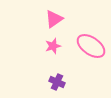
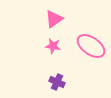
pink star: rotated 28 degrees clockwise
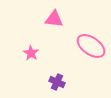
pink triangle: rotated 42 degrees clockwise
pink star: moved 22 px left, 7 px down; rotated 21 degrees clockwise
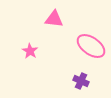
pink star: moved 1 px left, 2 px up
purple cross: moved 24 px right, 1 px up
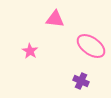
pink triangle: moved 1 px right
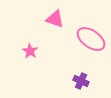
pink triangle: rotated 12 degrees clockwise
pink ellipse: moved 7 px up
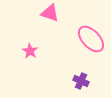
pink triangle: moved 5 px left, 6 px up
pink ellipse: rotated 12 degrees clockwise
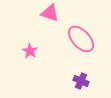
pink ellipse: moved 10 px left
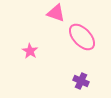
pink triangle: moved 6 px right
pink ellipse: moved 1 px right, 2 px up
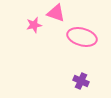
pink ellipse: rotated 32 degrees counterclockwise
pink star: moved 4 px right, 26 px up; rotated 28 degrees clockwise
